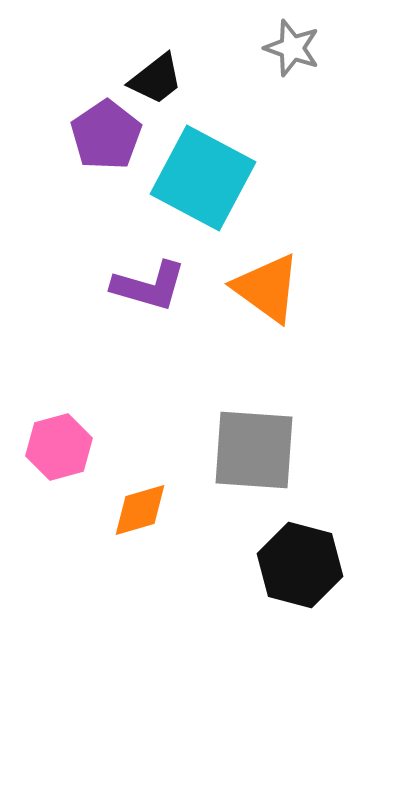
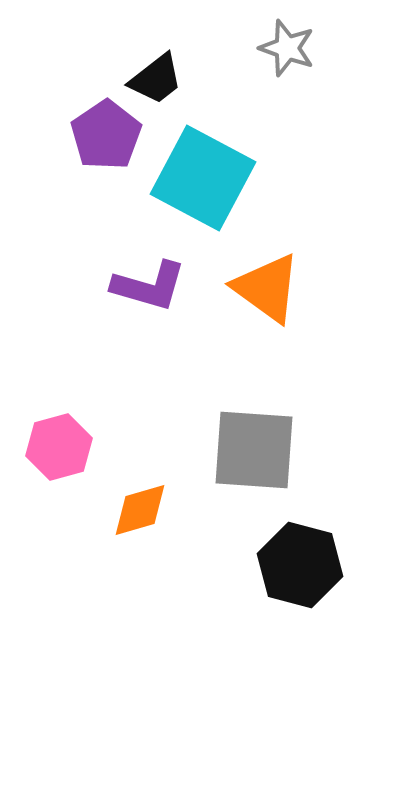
gray star: moved 5 px left
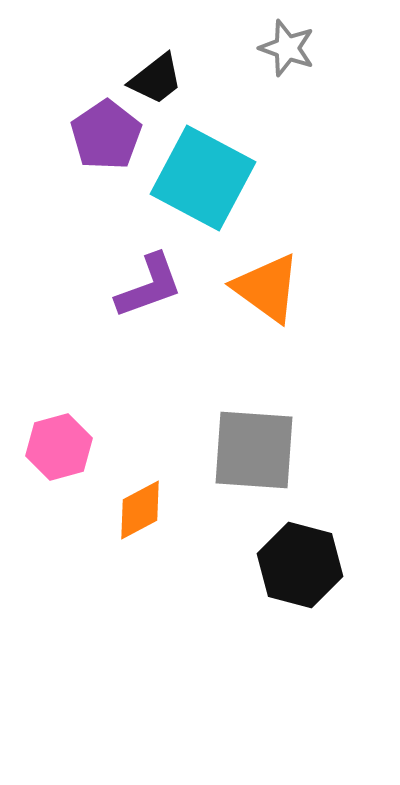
purple L-shape: rotated 36 degrees counterclockwise
orange diamond: rotated 12 degrees counterclockwise
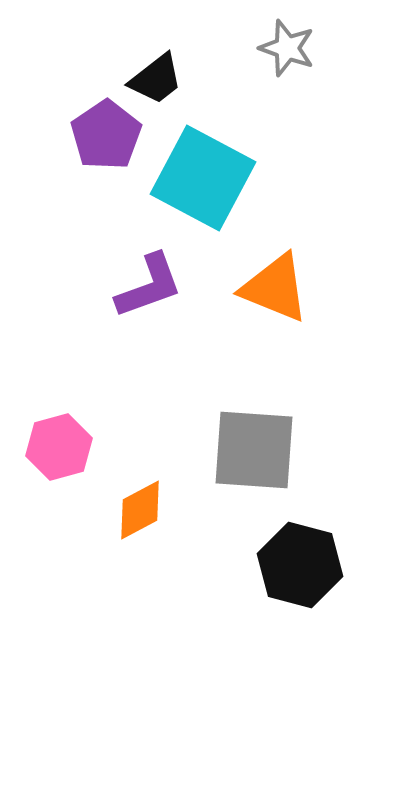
orange triangle: moved 8 px right; rotated 14 degrees counterclockwise
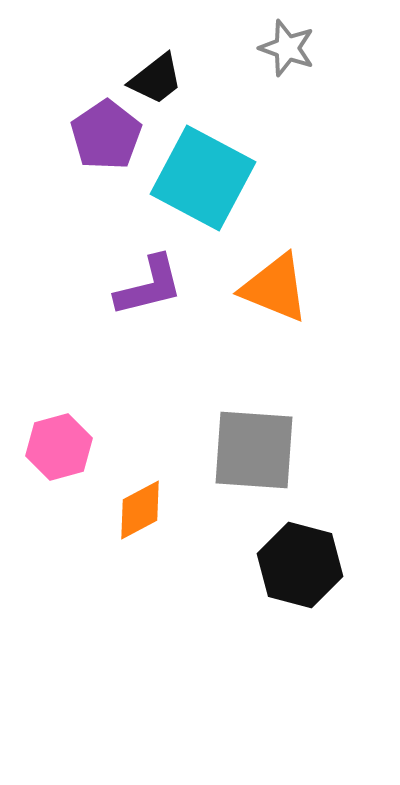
purple L-shape: rotated 6 degrees clockwise
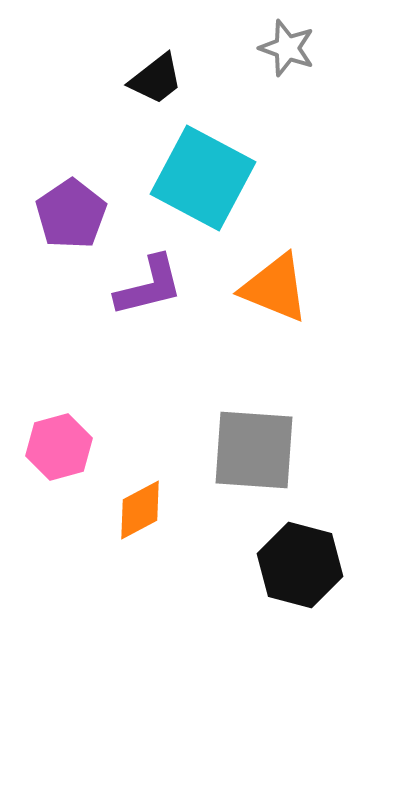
purple pentagon: moved 35 px left, 79 px down
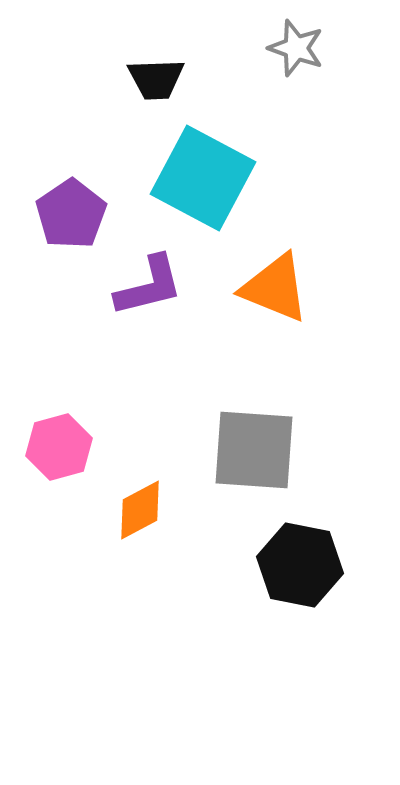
gray star: moved 9 px right
black trapezoid: rotated 36 degrees clockwise
black hexagon: rotated 4 degrees counterclockwise
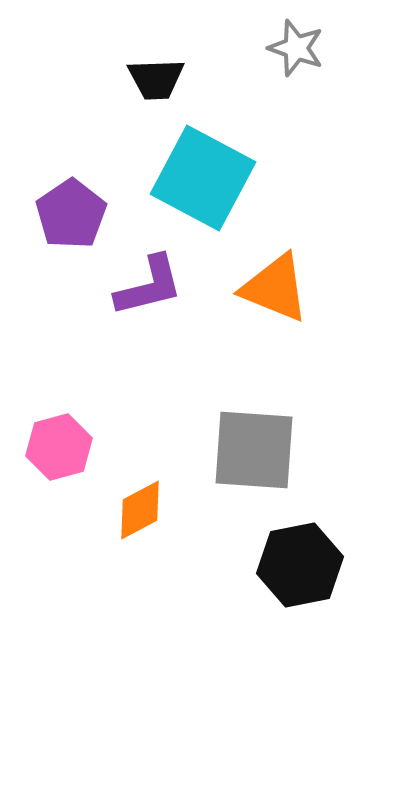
black hexagon: rotated 22 degrees counterclockwise
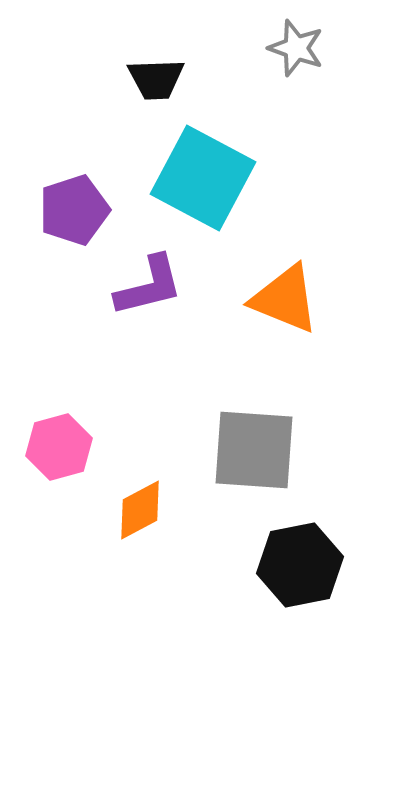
purple pentagon: moved 3 px right, 4 px up; rotated 16 degrees clockwise
orange triangle: moved 10 px right, 11 px down
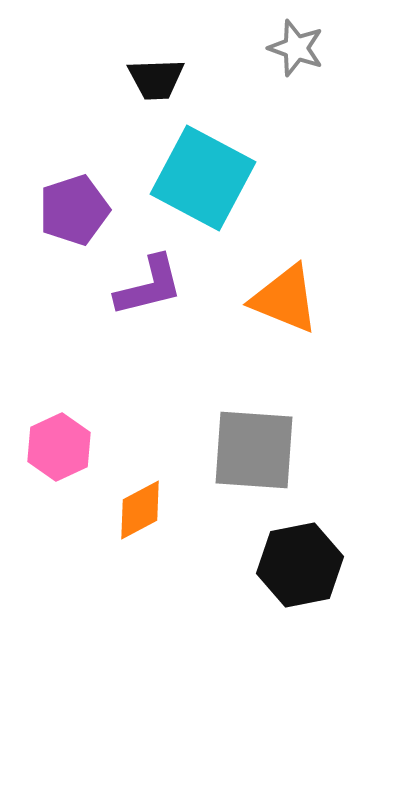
pink hexagon: rotated 10 degrees counterclockwise
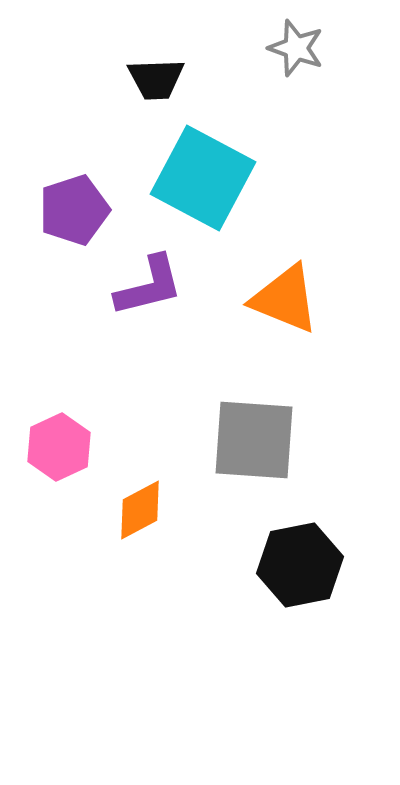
gray square: moved 10 px up
